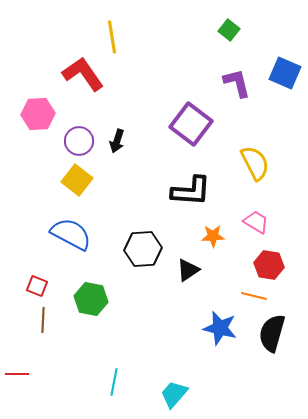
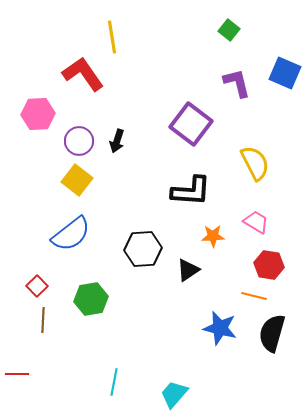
blue semicircle: rotated 114 degrees clockwise
red square: rotated 25 degrees clockwise
green hexagon: rotated 20 degrees counterclockwise
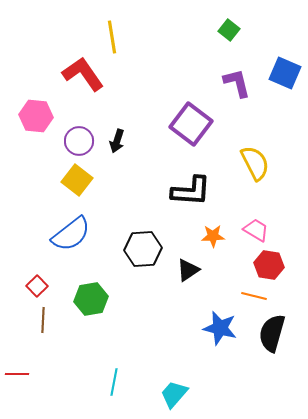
pink hexagon: moved 2 px left, 2 px down; rotated 8 degrees clockwise
pink trapezoid: moved 8 px down
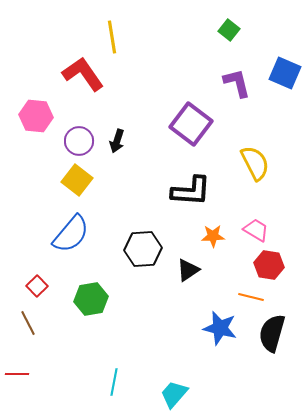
blue semicircle: rotated 12 degrees counterclockwise
orange line: moved 3 px left, 1 px down
brown line: moved 15 px left, 3 px down; rotated 30 degrees counterclockwise
